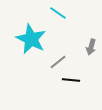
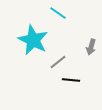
cyan star: moved 2 px right, 1 px down
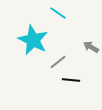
gray arrow: rotated 105 degrees clockwise
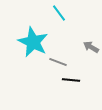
cyan line: moved 1 px right; rotated 18 degrees clockwise
cyan star: moved 2 px down
gray line: rotated 60 degrees clockwise
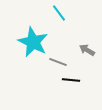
gray arrow: moved 4 px left, 3 px down
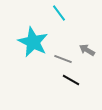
gray line: moved 5 px right, 3 px up
black line: rotated 24 degrees clockwise
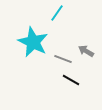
cyan line: moved 2 px left; rotated 72 degrees clockwise
gray arrow: moved 1 px left, 1 px down
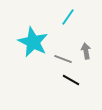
cyan line: moved 11 px right, 4 px down
gray arrow: rotated 49 degrees clockwise
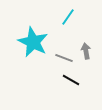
gray line: moved 1 px right, 1 px up
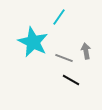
cyan line: moved 9 px left
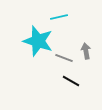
cyan line: rotated 42 degrees clockwise
cyan star: moved 5 px right, 1 px up; rotated 8 degrees counterclockwise
black line: moved 1 px down
